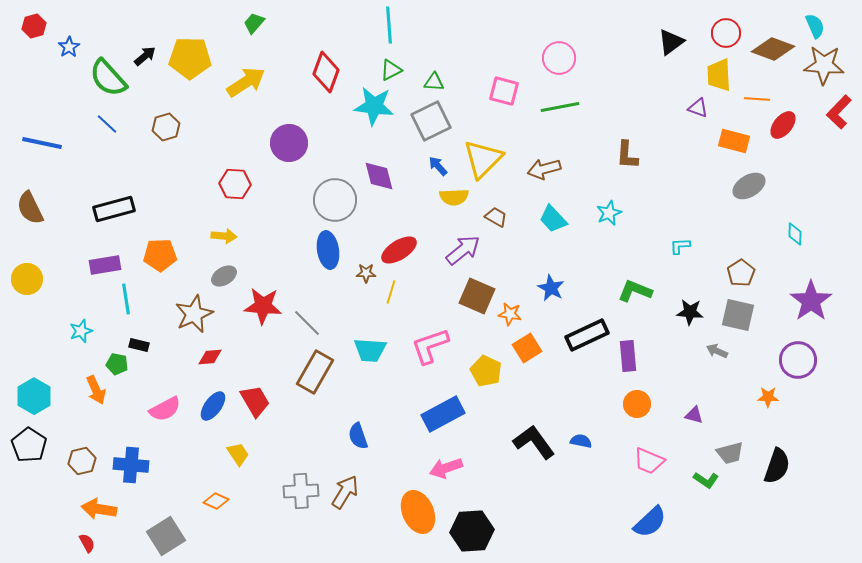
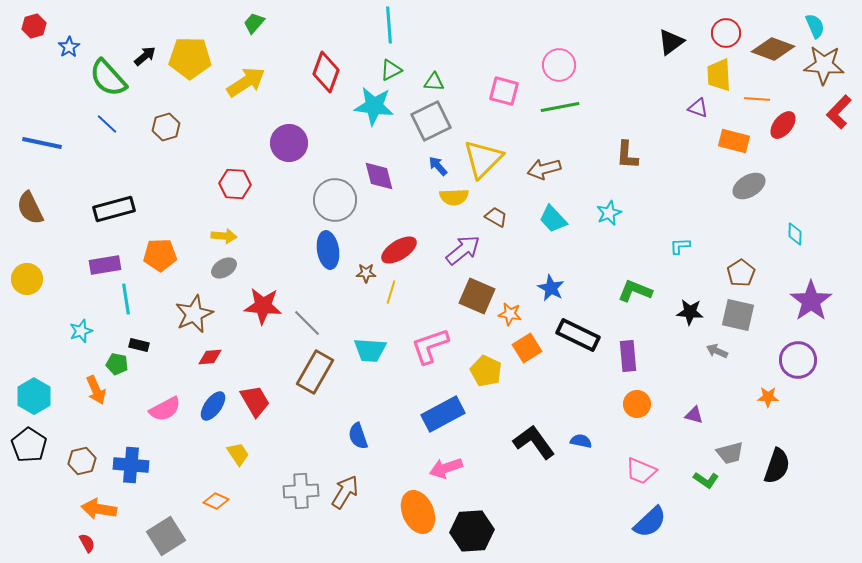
pink circle at (559, 58): moved 7 px down
gray ellipse at (224, 276): moved 8 px up
black rectangle at (587, 335): moved 9 px left; rotated 51 degrees clockwise
pink trapezoid at (649, 461): moved 8 px left, 10 px down
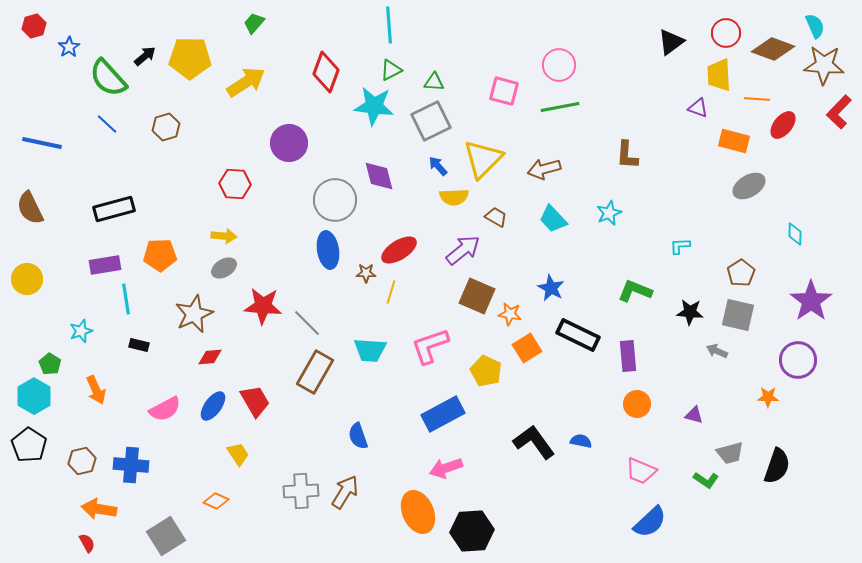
green pentagon at (117, 364): moved 67 px left; rotated 20 degrees clockwise
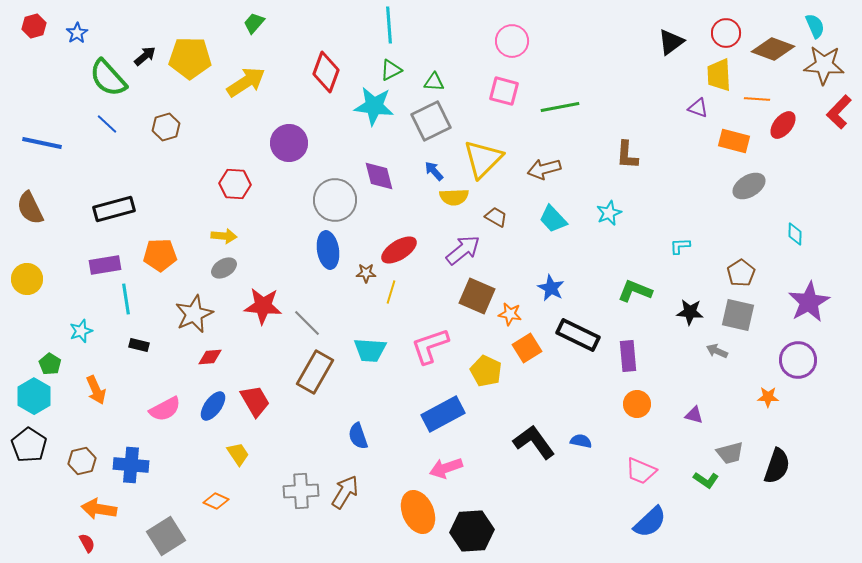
blue star at (69, 47): moved 8 px right, 14 px up
pink circle at (559, 65): moved 47 px left, 24 px up
blue arrow at (438, 166): moved 4 px left, 5 px down
purple star at (811, 301): moved 2 px left, 1 px down; rotated 6 degrees clockwise
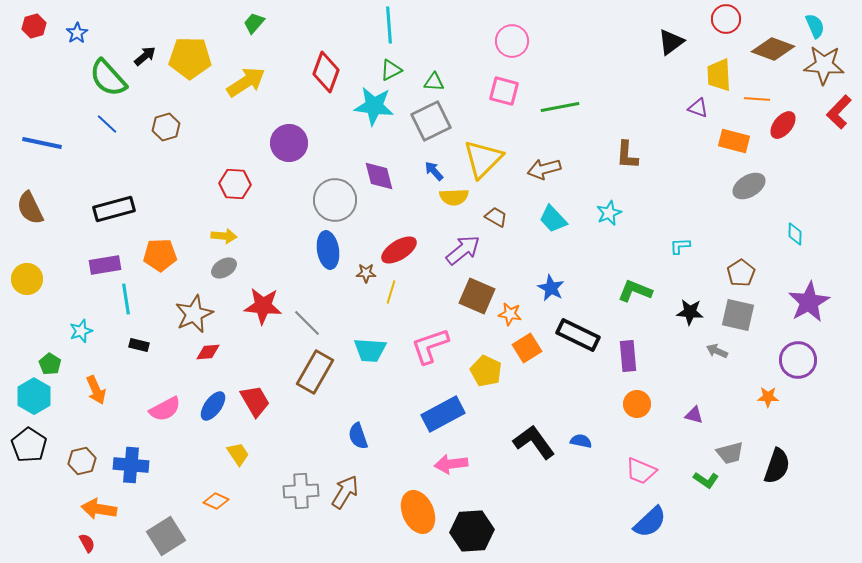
red circle at (726, 33): moved 14 px up
red diamond at (210, 357): moved 2 px left, 5 px up
pink arrow at (446, 468): moved 5 px right, 4 px up; rotated 12 degrees clockwise
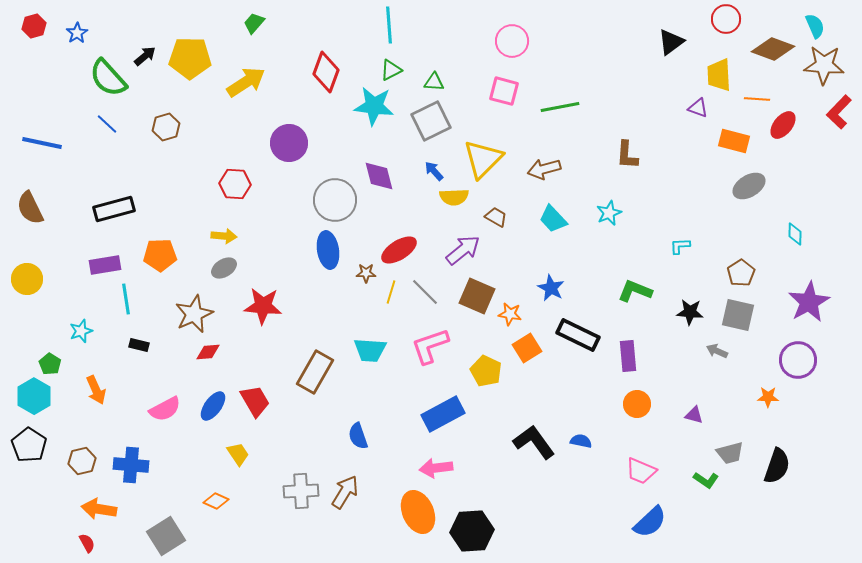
gray line at (307, 323): moved 118 px right, 31 px up
pink arrow at (451, 464): moved 15 px left, 4 px down
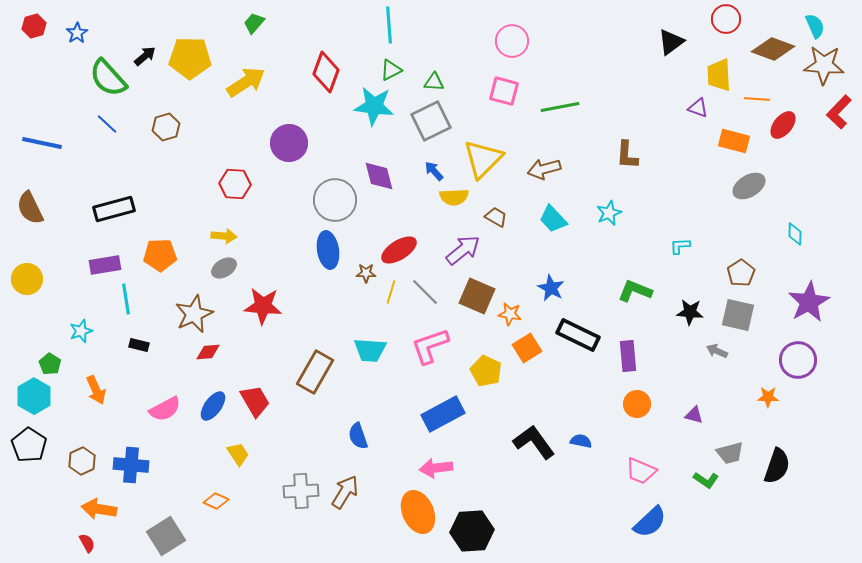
brown hexagon at (82, 461): rotated 12 degrees counterclockwise
